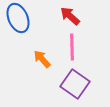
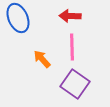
red arrow: rotated 40 degrees counterclockwise
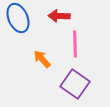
red arrow: moved 11 px left
pink line: moved 3 px right, 3 px up
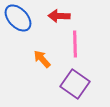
blue ellipse: rotated 20 degrees counterclockwise
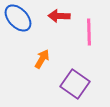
pink line: moved 14 px right, 12 px up
orange arrow: rotated 72 degrees clockwise
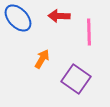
purple square: moved 1 px right, 5 px up
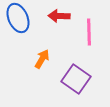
blue ellipse: rotated 20 degrees clockwise
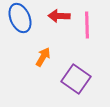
blue ellipse: moved 2 px right
pink line: moved 2 px left, 7 px up
orange arrow: moved 1 px right, 2 px up
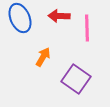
pink line: moved 3 px down
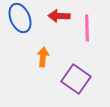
orange arrow: rotated 24 degrees counterclockwise
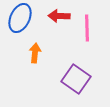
blue ellipse: rotated 48 degrees clockwise
orange arrow: moved 8 px left, 4 px up
